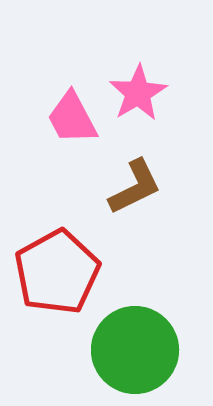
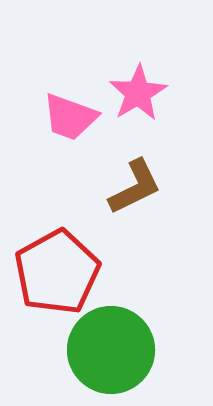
pink trapezoid: moved 2 px left, 1 px up; rotated 42 degrees counterclockwise
green circle: moved 24 px left
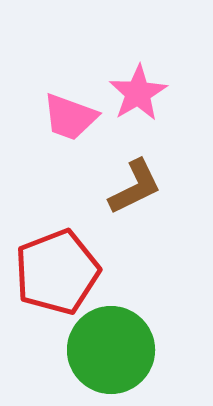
red pentagon: rotated 8 degrees clockwise
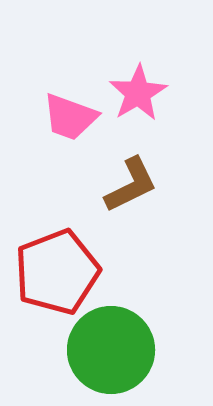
brown L-shape: moved 4 px left, 2 px up
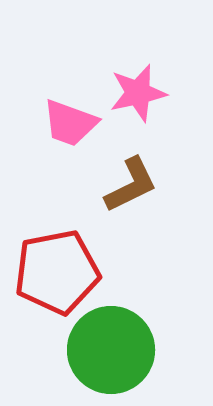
pink star: rotated 18 degrees clockwise
pink trapezoid: moved 6 px down
red pentagon: rotated 10 degrees clockwise
